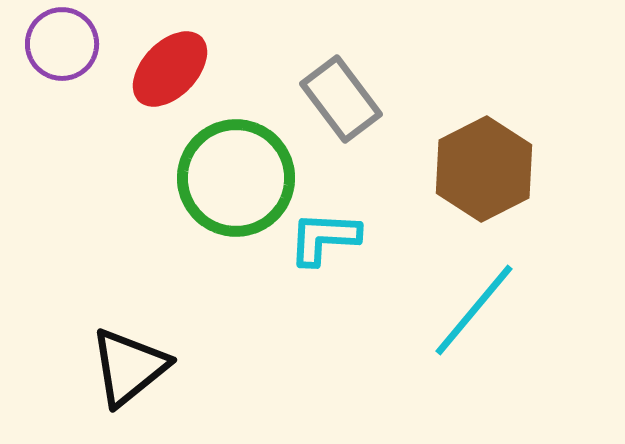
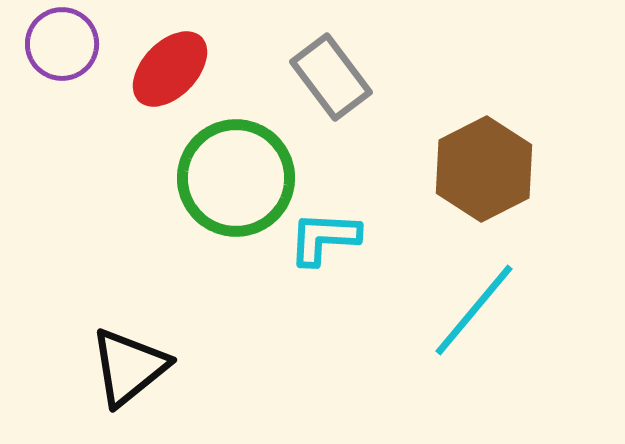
gray rectangle: moved 10 px left, 22 px up
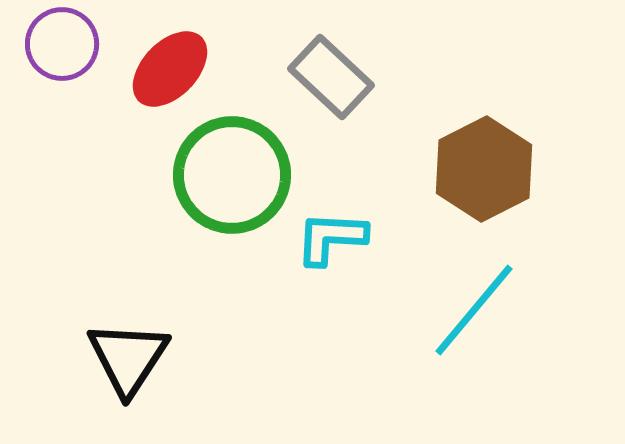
gray rectangle: rotated 10 degrees counterclockwise
green circle: moved 4 px left, 3 px up
cyan L-shape: moved 7 px right
black triangle: moved 1 px left, 9 px up; rotated 18 degrees counterclockwise
